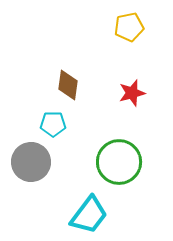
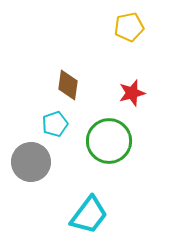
cyan pentagon: moved 2 px right; rotated 20 degrees counterclockwise
green circle: moved 10 px left, 21 px up
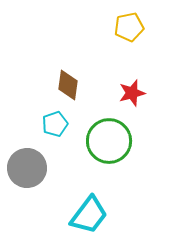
gray circle: moved 4 px left, 6 px down
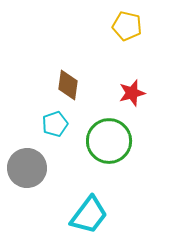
yellow pentagon: moved 2 px left, 1 px up; rotated 24 degrees clockwise
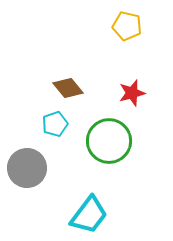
brown diamond: moved 3 px down; rotated 48 degrees counterclockwise
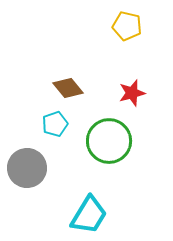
cyan trapezoid: rotated 6 degrees counterclockwise
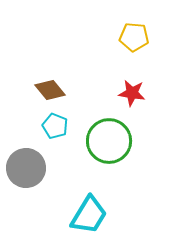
yellow pentagon: moved 7 px right, 11 px down; rotated 8 degrees counterclockwise
brown diamond: moved 18 px left, 2 px down
red star: rotated 24 degrees clockwise
cyan pentagon: moved 2 px down; rotated 30 degrees counterclockwise
gray circle: moved 1 px left
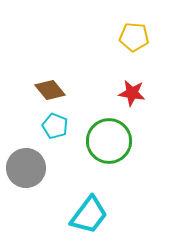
cyan trapezoid: rotated 6 degrees clockwise
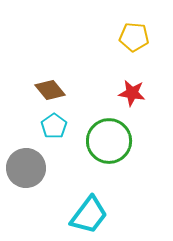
cyan pentagon: moved 1 px left; rotated 15 degrees clockwise
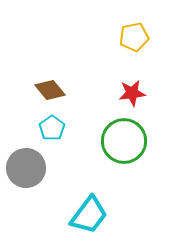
yellow pentagon: rotated 16 degrees counterclockwise
red star: rotated 16 degrees counterclockwise
cyan pentagon: moved 2 px left, 2 px down
green circle: moved 15 px right
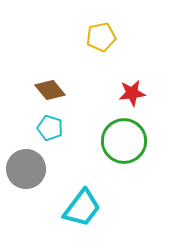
yellow pentagon: moved 33 px left
cyan pentagon: moved 2 px left; rotated 20 degrees counterclockwise
gray circle: moved 1 px down
cyan trapezoid: moved 7 px left, 7 px up
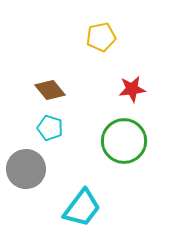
red star: moved 4 px up
